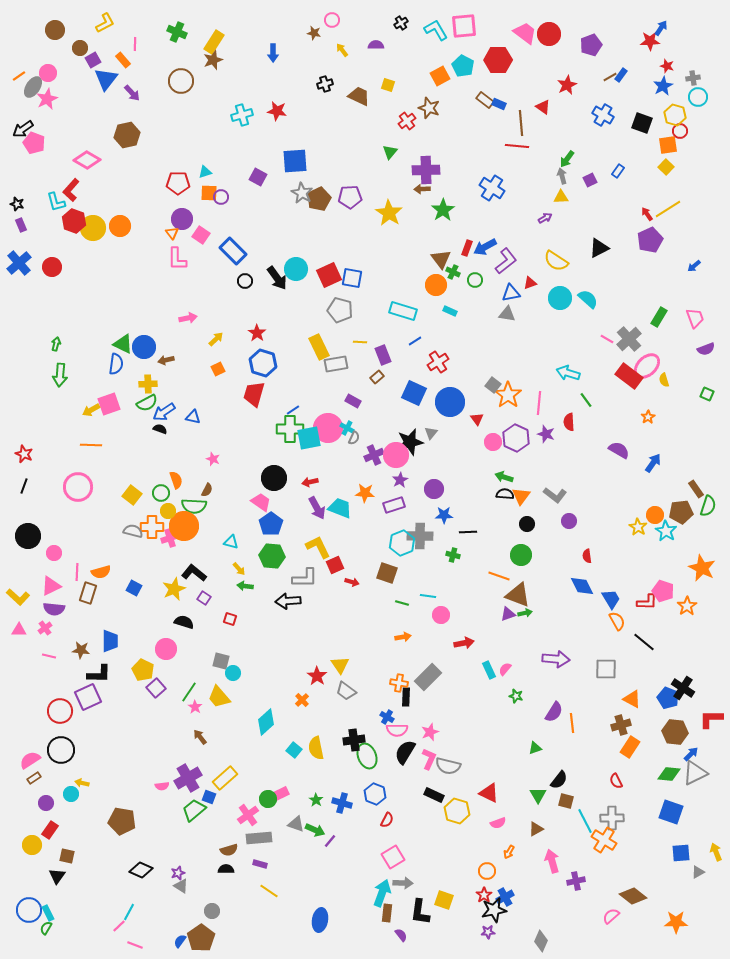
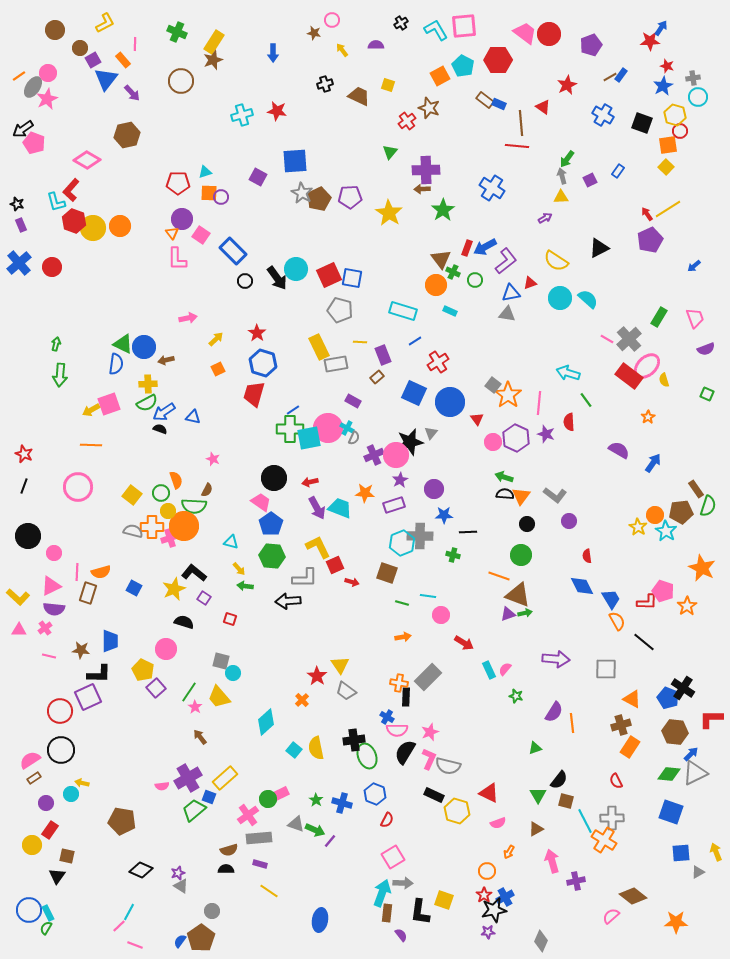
red arrow at (464, 643): rotated 42 degrees clockwise
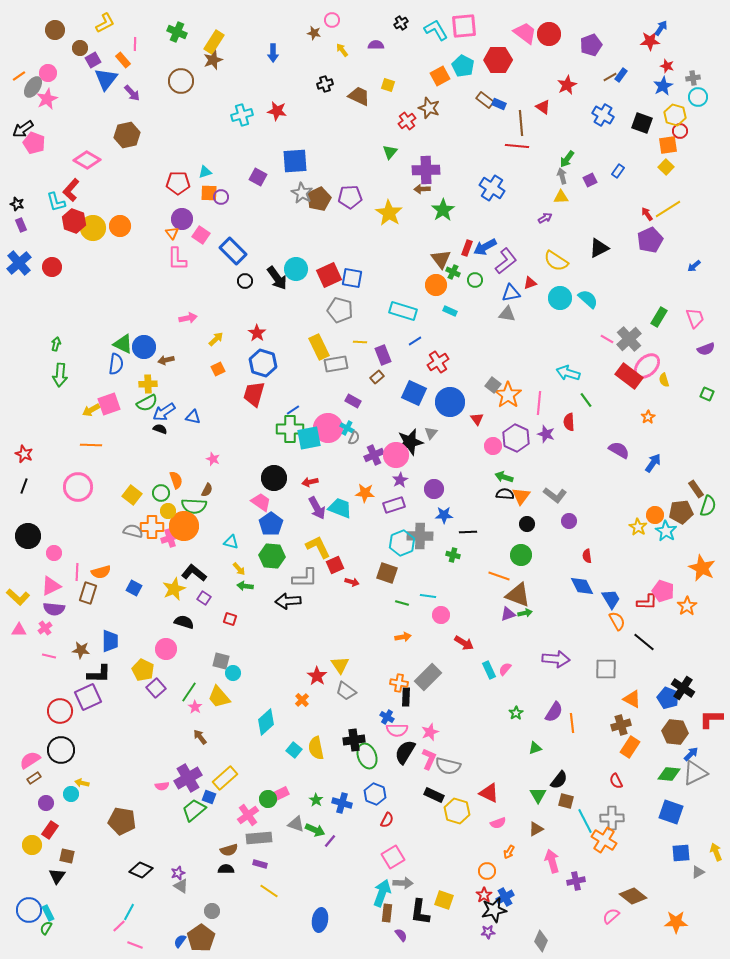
pink circle at (493, 442): moved 4 px down
green star at (516, 696): moved 17 px down; rotated 24 degrees clockwise
